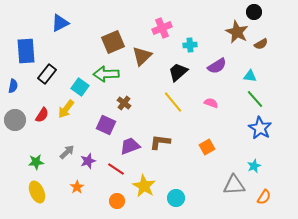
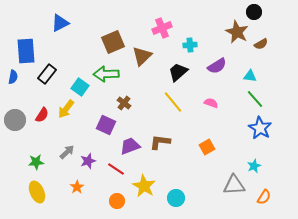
blue semicircle: moved 9 px up
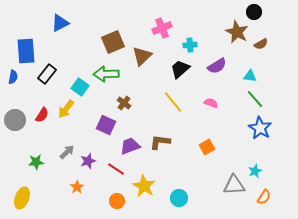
black trapezoid: moved 2 px right, 3 px up
cyan star: moved 1 px right, 5 px down
yellow ellipse: moved 15 px left, 6 px down; rotated 45 degrees clockwise
cyan circle: moved 3 px right
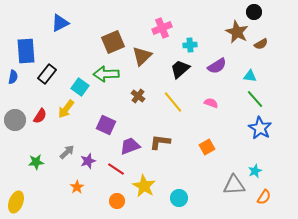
brown cross: moved 14 px right, 7 px up
red semicircle: moved 2 px left, 1 px down
yellow ellipse: moved 6 px left, 4 px down
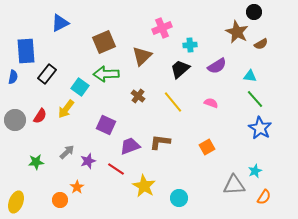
brown square: moved 9 px left
orange circle: moved 57 px left, 1 px up
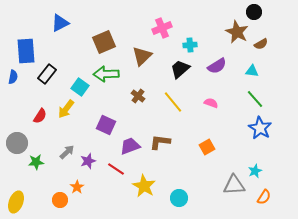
cyan triangle: moved 2 px right, 5 px up
gray circle: moved 2 px right, 23 px down
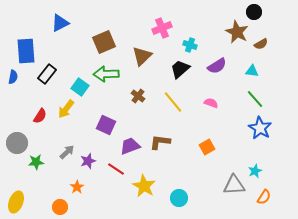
cyan cross: rotated 24 degrees clockwise
orange circle: moved 7 px down
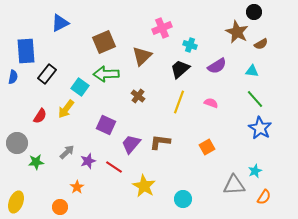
yellow line: moved 6 px right; rotated 60 degrees clockwise
purple trapezoid: moved 1 px right, 2 px up; rotated 30 degrees counterclockwise
red line: moved 2 px left, 2 px up
cyan circle: moved 4 px right, 1 px down
